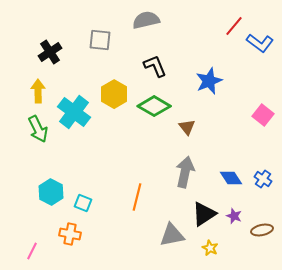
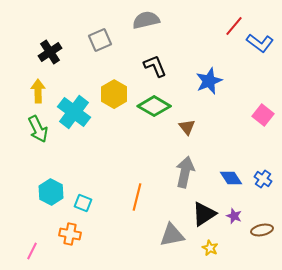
gray square: rotated 30 degrees counterclockwise
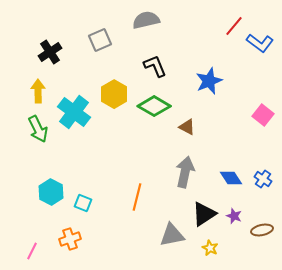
brown triangle: rotated 24 degrees counterclockwise
orange cross: moved 5 px down; rotated 30 degrees counterclockwise
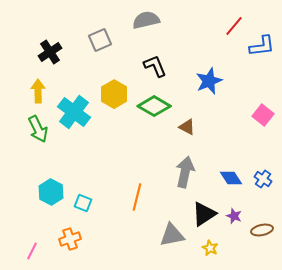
blue L-shape: moved 2 px right, 3 px down; rotated 44 degrees counterclockwise
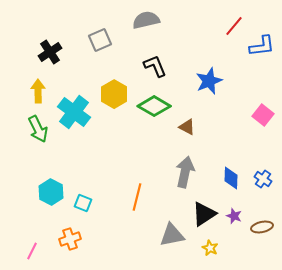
blue diamond: rotated 35 degrees clockwise
brown ellipse: moved 3 px up
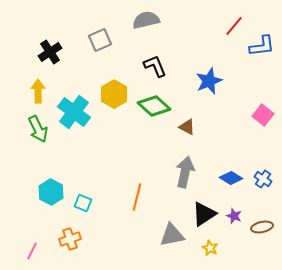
green diamond: rotated 12 degrees clockwise
blue diamond: rotated 60 degrees counterclockwise
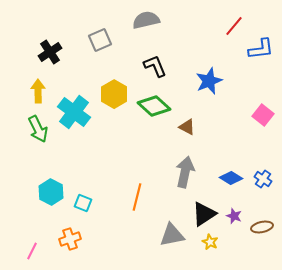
blue L-shape: moved 1 px left, 3 px down
yellow star: moved 6 px up
